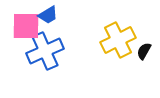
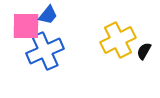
blue trapezoid: rotated 20 degrees counterclockwise
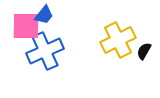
blue trapezoid: moved 4 px left
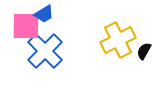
blue trapezoid: moved 1 px up; rotated 20 degrees clockwise
blue cross: rotated 21 degrees counterclockwise
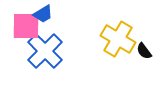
blue trapezoid: moved 1 px left
yellow cross: moved 1 px up; rotated 32 degrees counterclockwise
black semicircle: rotated 66 degrees counterclockwise
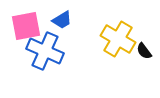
blue trapezoid: moved 19 px right, 6 px down
pink square: rotated 12 degrees counterclockwise
blue cross: rotated 21 degrees counterclockwise
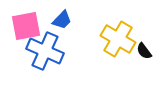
blue trapezoid: rotated 15 degrees counterclockwise
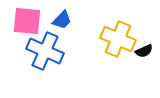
pink square: moved 1 px right, 5 px up; rotated 16 degrees clockwise
yellow cross: rotated 8 degrees counterclockwise
black semicircle: rotated 78 degrees counterclockwise
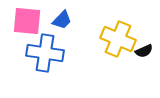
blue cross: moved 2 px down; rotated 15 degrees counterclockwise
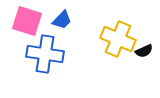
pink square: rotated 12 degrees clockwise
blue cross: moved 1 px down
